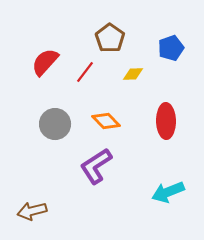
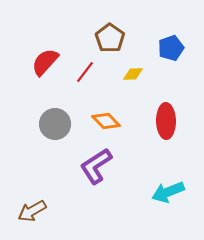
brown arrow: rotated 16 degrees counterclockwise
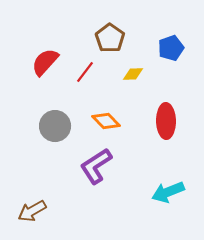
gray circle: moved 2 px down
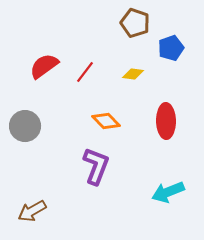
brown pentagon: moved 25 px right, 15 px up; rotated 16 degrees counterclockwise
red semicircle: moved 1 px left, 4 px down; rotated 12 degrees clockwise
yellow diamond: rotated 10 degrees clockwise
gray circle: moved 30 px left
purple L-shape: rotated 144 degrees clockwise
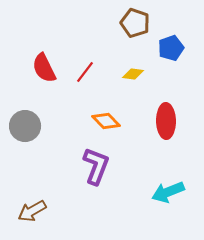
red semicircle: moved 2 px down; rotated 80 degrees counterclockwise
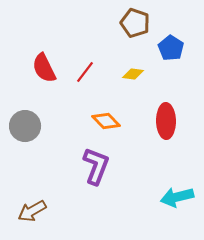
blue pentagon: rotated 20 degrees counterclockwise
cyan arrow: moved 9 px right, 5 px down; rotated 8 degrees clockwise
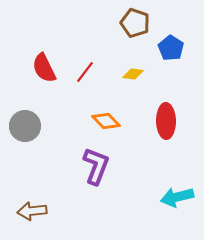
brown arrow: rotated 24 degrees clockwise
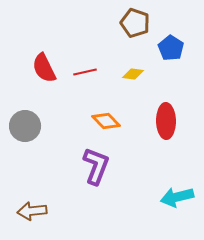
red line: rotated 40 degrees clockwise
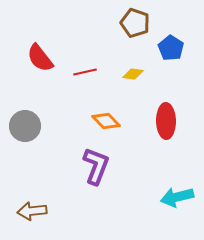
red semicircle: moved 4 px left, 10 px up; rotated 12 degrees counterclockwise
